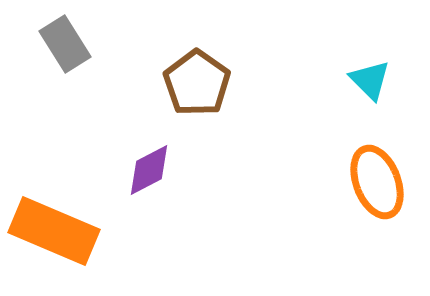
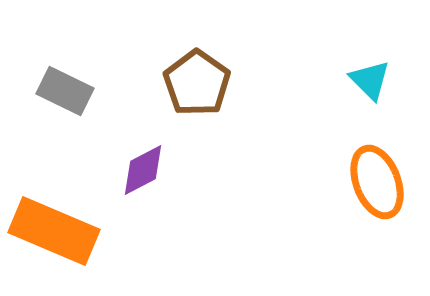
gray rectangle: moved 47 px down; rotated 32 degrees counterclockwise
purple diamond: moved 6 px left
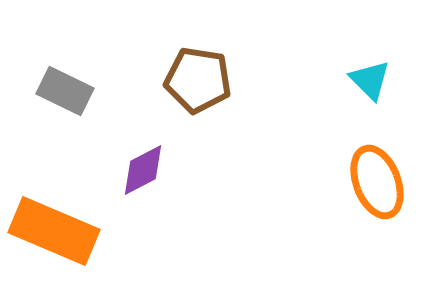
brown pentagon: moved 1 px right, 3 px up; rotated 26 degrees counterclockwise
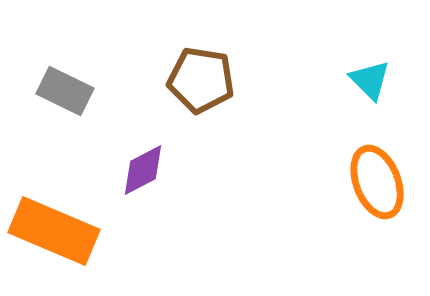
brown pentagon: moved 3 px right
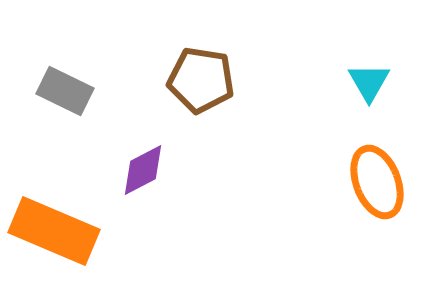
cyan triangle: moved 1 px left, 2 px down; rotated 15 degrees clockwise
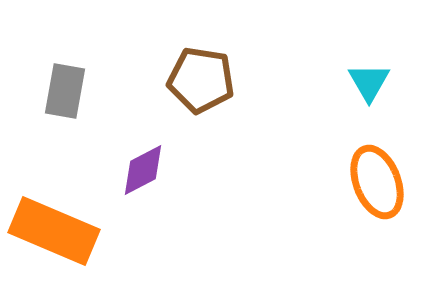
gray rectangle: rotated 74 degrees clockwise
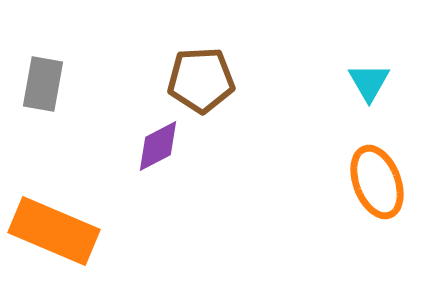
brown pentagon: rotated 12 degrees counterclockwise
gray rectangle: moved 22 px left, 7 px up
purple diamond: moved 15 px right, 24 px up
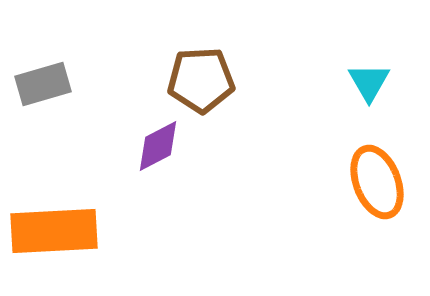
gray rectangle: rotated 64 degrees clockwise
orange rectangle: rotated 26 degrees counterclockwise
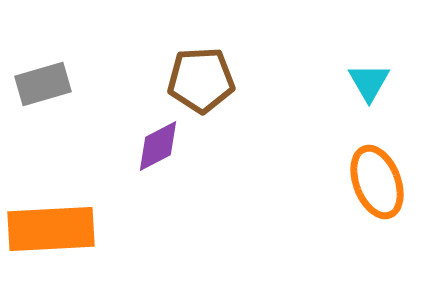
orange rectangle: moved 3 px left, 2 px up
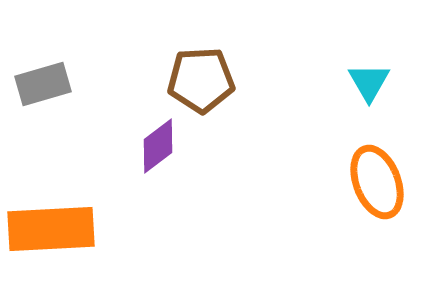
purple diamond: rotated 10 degrees counterclockwise
